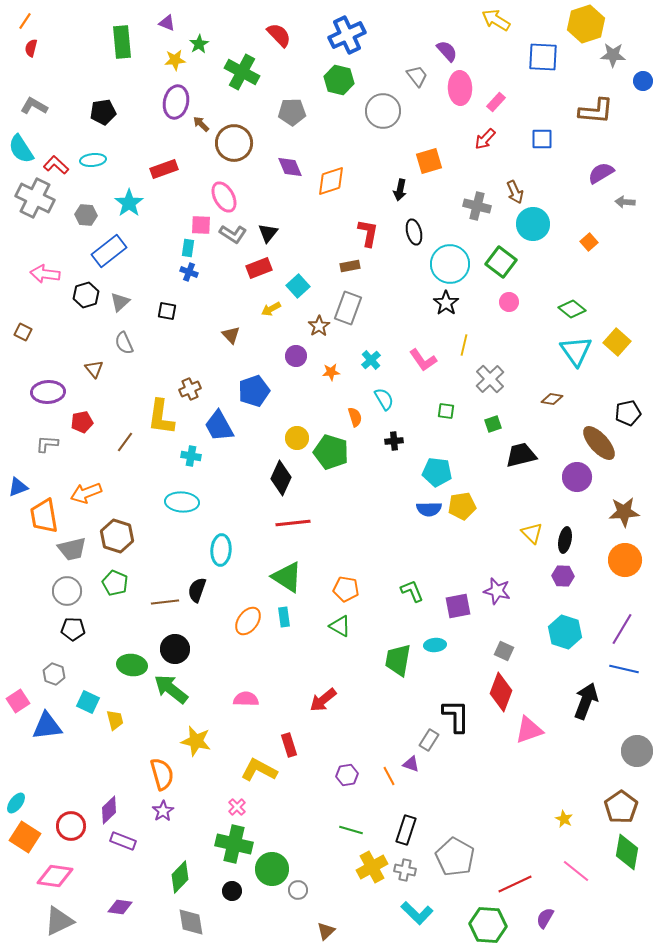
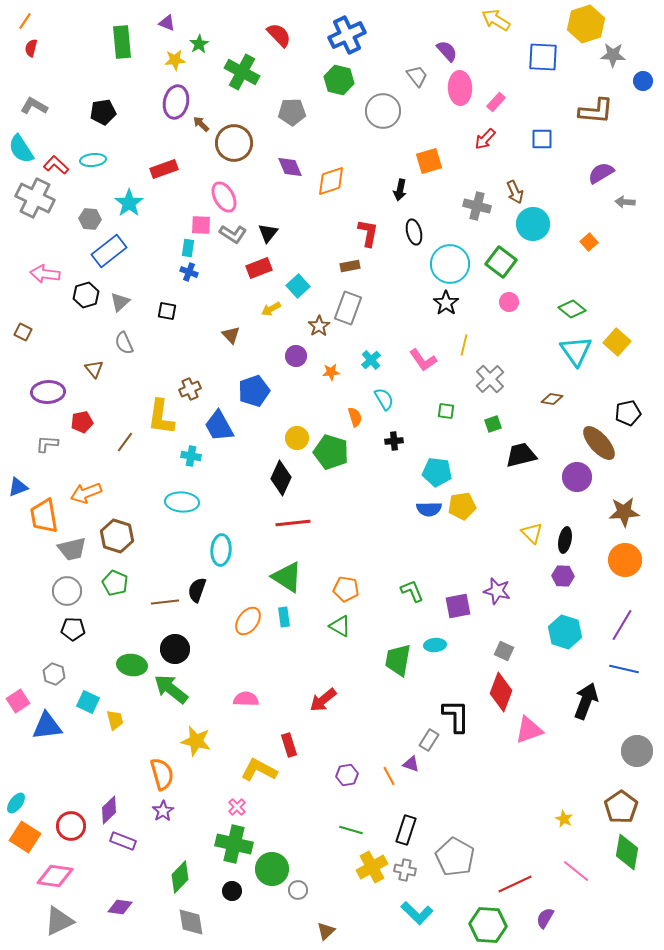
gray hexagon at (86, 215): moved 4 px right, 4 px down
purple line at (622, 629): moved 4 px up
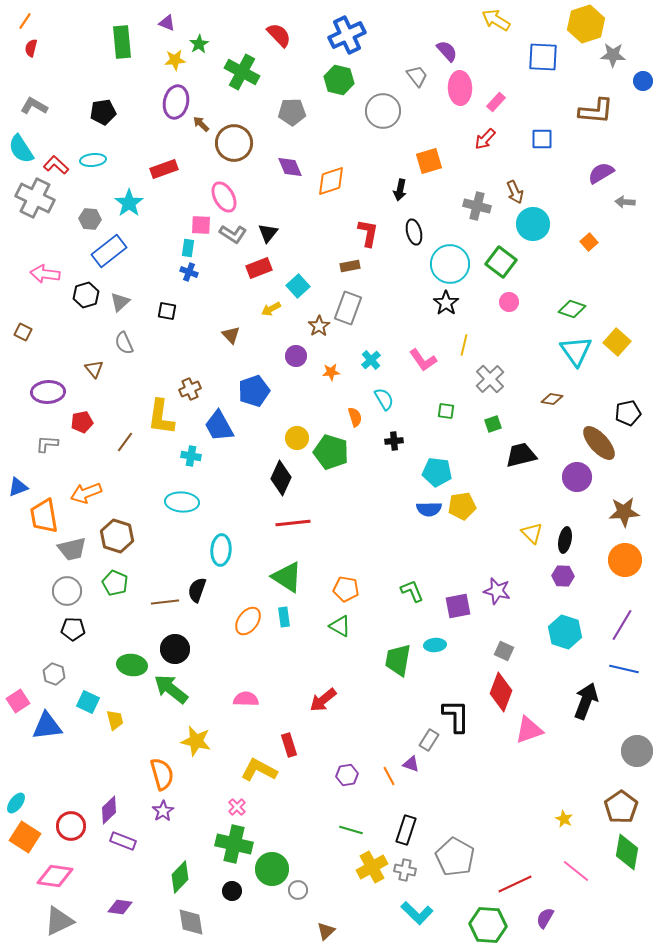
green diamond at (572, 309): rotated 20 degrees counterclockwise
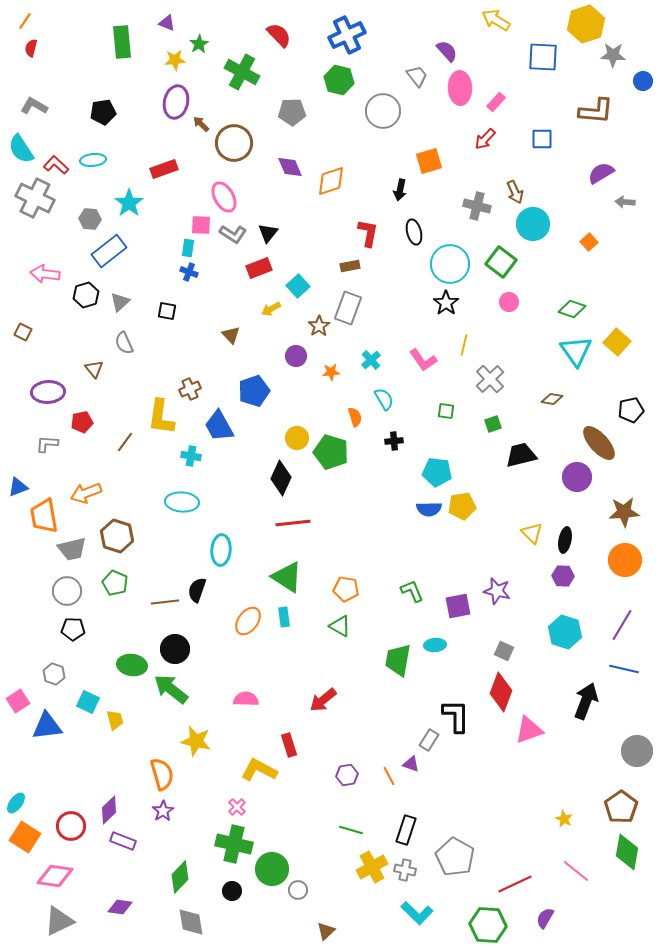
black pentagon at (628, 413): moved 3 px right, 3 px up
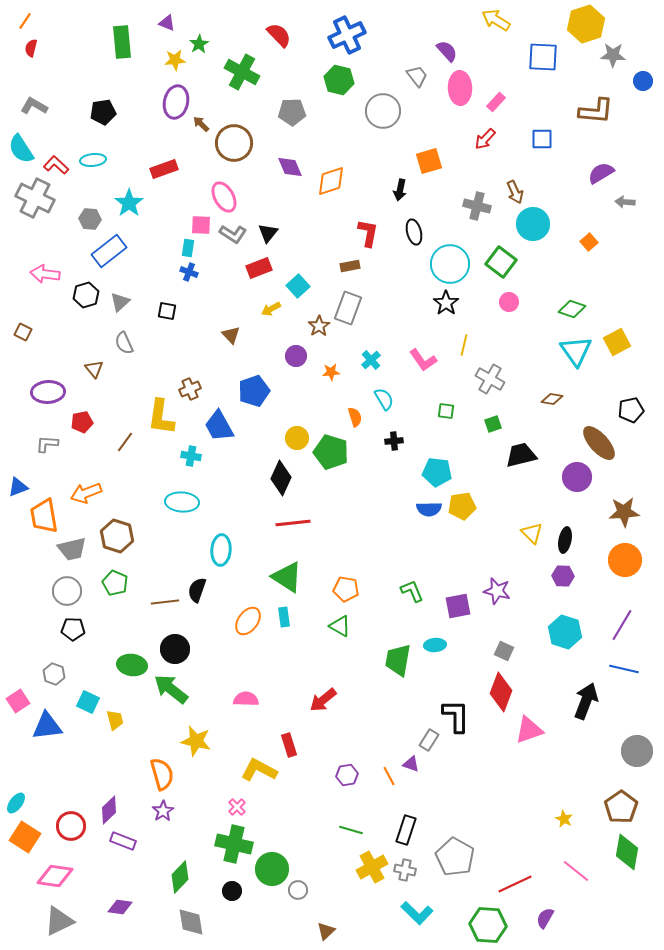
yellow square at (617, 342): rotated 20 degrees clockwise
gray cross at (490, 379): rotated 16 degrees counterclockwise
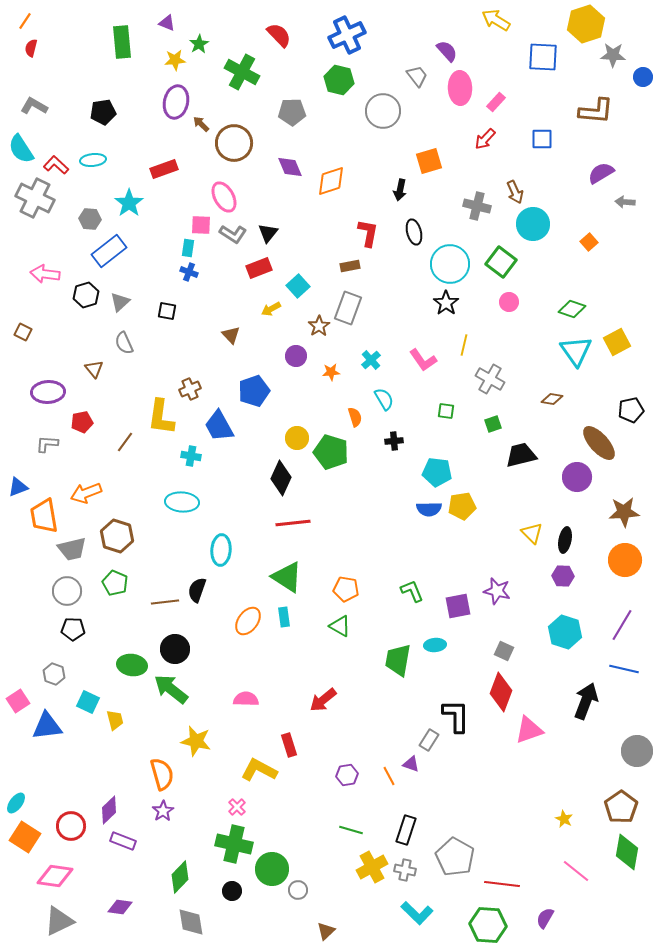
blue circle at (643, 81): moved 4 px up
red line at (515, 884): moved 13 px left; rotated 32 degrees clockwise
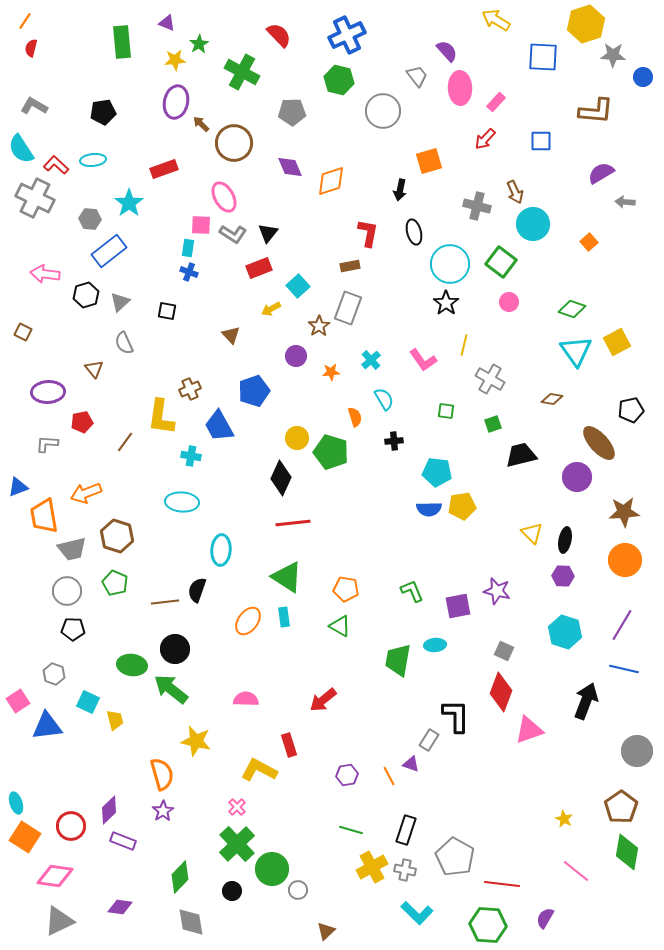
blue square at (542, 139): moved 1 px left, 2 px down
cyan ellipse at (16, 803): rotated 55 degrees counterclockwise
green cross at (234, 844): moved 3 px right; rotated 33 degrees clockwise
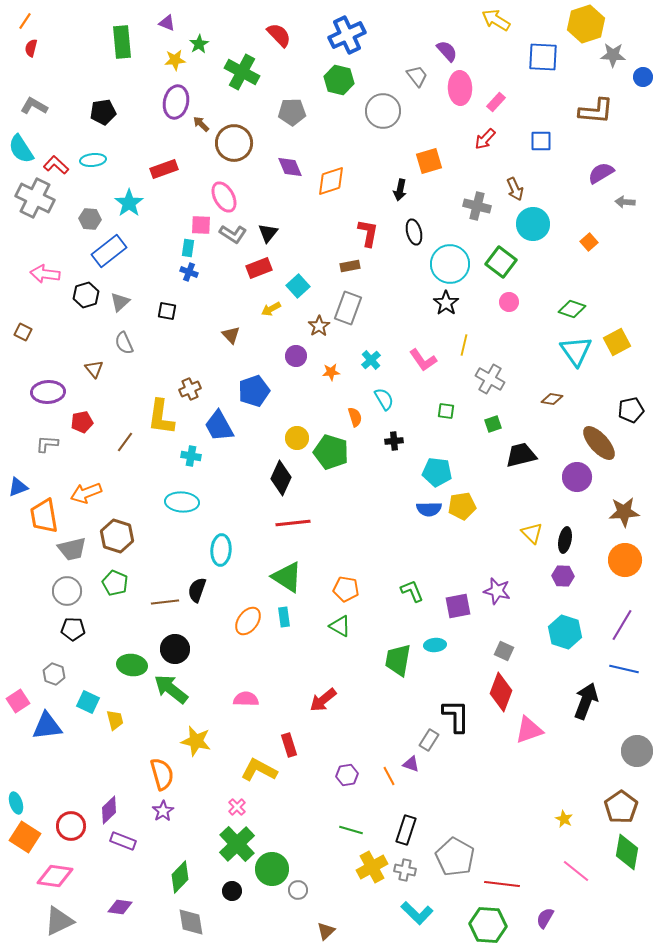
brown arrow at (515, 192): moved 3 px up
